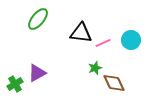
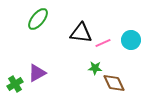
green star: rotated 24 degrees clockwise
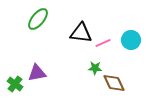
purple triangle: rotated 18 degrees clockwise
green cross: rotated 21 degrees counterclockwise
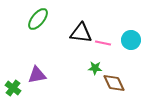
pink line: rotated 35 degrees clockwise
purple triangle: moved 2 px down
green cross: moved 2 px left, 4 px down
